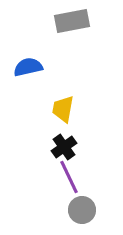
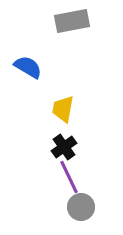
blue semicircle: rotated 44 degrees clockwise
gray circle: moved 1 px left, 3 px up
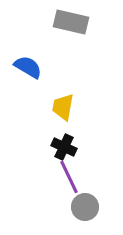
gray rectangle: moved 1 px left, 1 px down; rotated 24 degrees clockwise
yellow trapezoid: moved 2 px up
black cross: rotated 30 degrees counterclockwise
gray circle: moved 4 px right
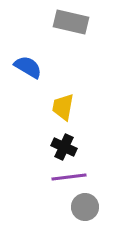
purple line: rotated 72 degrees counterclockwise
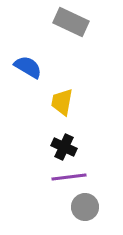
gray rectangle: rotated 12 degrees clockwise
yellow trapezoid: moved 1 px left, 5 px up
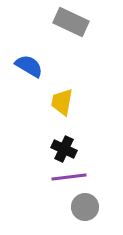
blue semicircle: moved 1 px right, 1 px up
black cross: moved 2 px down
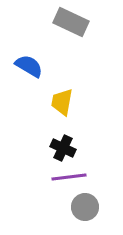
black cross: moved 1 px left, 1 px up
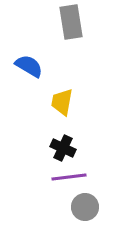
gray rectangle: rotated 56 degrees clockwise
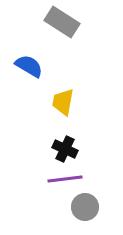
gray rectangle: moved 9 px left; rotated 48 degrees counterclockwise
yellow trapezoid: moved 1 px right
black cross: moved 2 px right, 1 px down
purple line: moved 4 px left, 2 px down
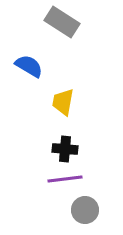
black cross: rotated 20 degrees counterclockwise
gray circle: moved 3 px down
